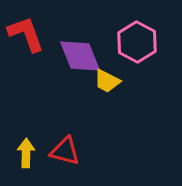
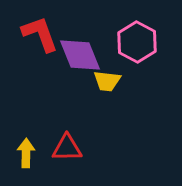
red L-shape: moved 14 px right
purple diamond: moved 1 px up
yellow trapezoid: rotated 20 degrees counterclockwise
red triangle: moved 2 px right, 3 px up; rotated 16 degrees counterclockwise
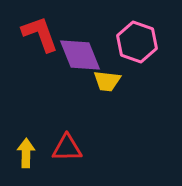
pink hexagon: rotated 9 degrees counterclockwise
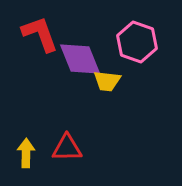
purple diamond: moved 4 px down
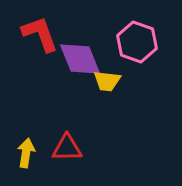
yellow arrow: rotated 8 degrees clockwise
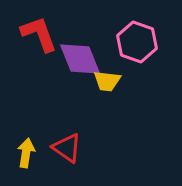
red L-shape: moved 1 px left
red triangle: rotated 36 degrees clockwise
